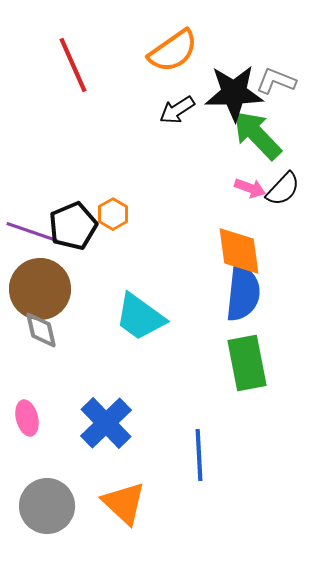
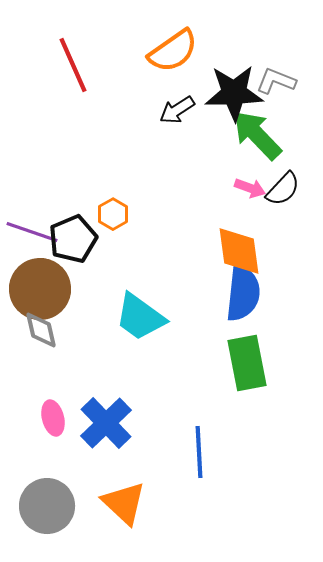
black pentagon: moved 13 px down
pink ellipse: moved 26 px right
blue line: moved 3 px up
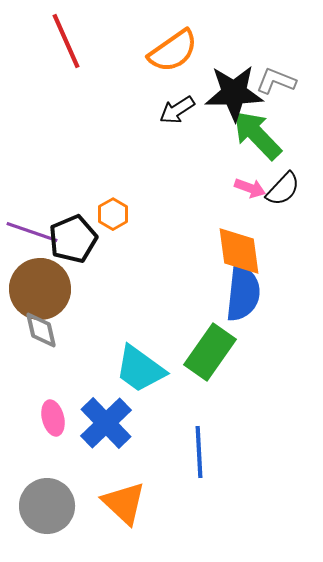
red line: moved 7 px left, 24 px up
cyan trapezoid: moved 52 px down
green rectangle: moved 37 px left, 11 px up; rotated 46 degrees clockwise
